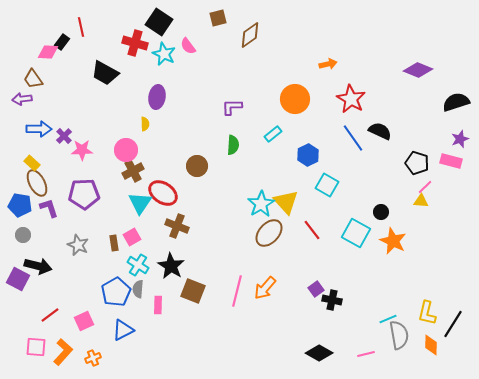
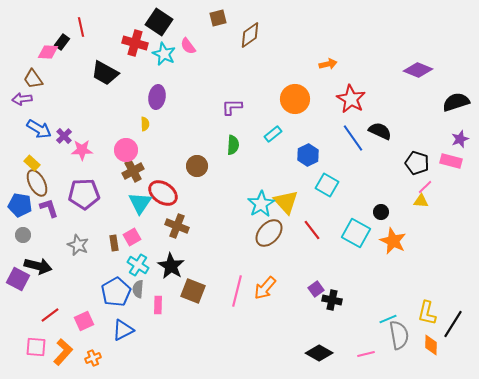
blue arrow at (39, 129): rotated 30 degrees clockwise
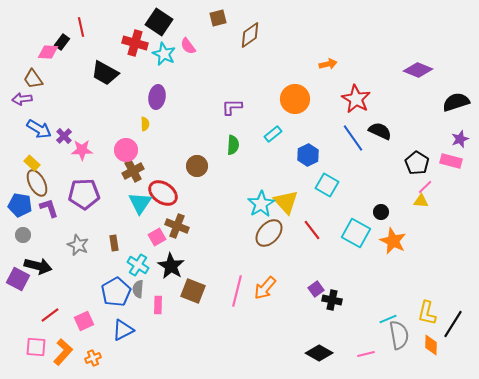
red star at (351, 99): moved 5 px right
black pentagon at (417, 163): rotated 15 degrees clockwise
pink square at (132, 237): moved 25 px right
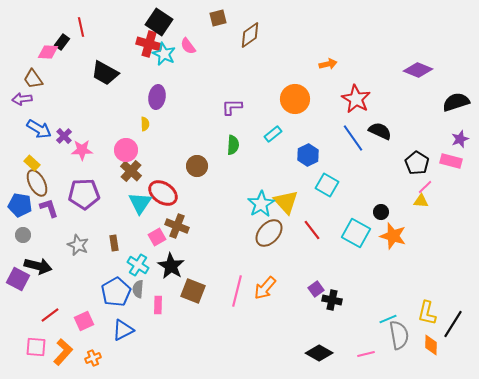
red cross at (135, 43): moved 14 px right, 1 px down
brown cross at (133, 171): moved 2 px left; rotated 20 degrees counterclockwise
orange star at (393, 241): moved 5 px up; rotated 8 degrees counterclockwise
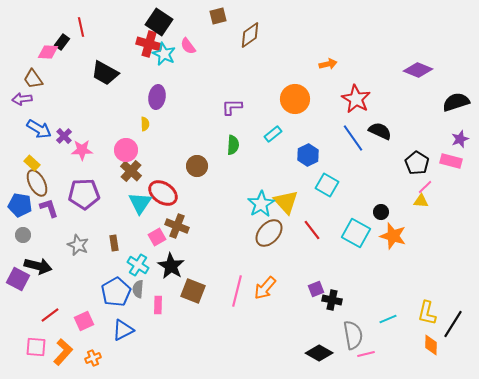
brown square at (218, 18): moved 2 px up
purple square at (316, 289): rotated 14 degrees clockwise
gray semicircle at (399, 335): moved 46 px left
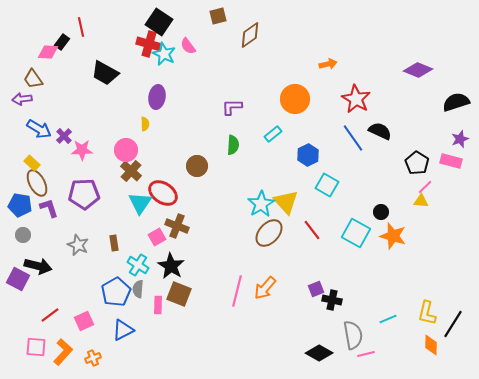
brown square at (193, 291): moved 14 px left, 3 px down
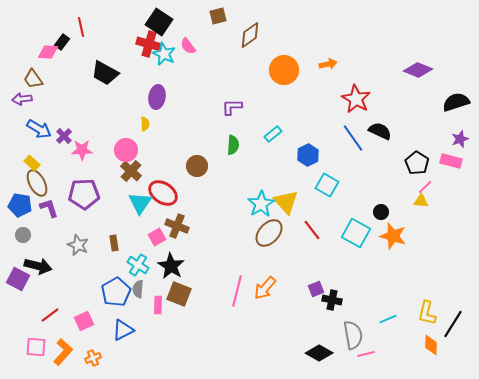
orange circle at (295, 99): moved 11 px left, 29 px up
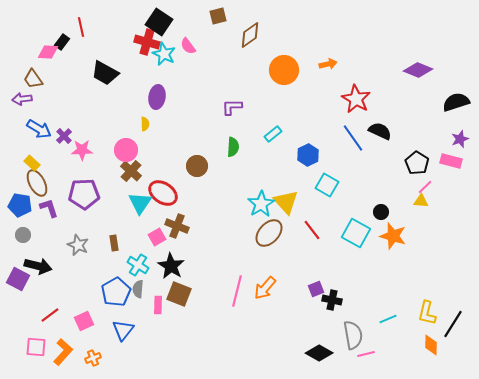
red cross at (149, 44): moved 2 px left, 2 px up
green semicircle at (233, 145): moved 2 px down
blue triangle at (123, 330): rotated 25 degrees counterclockwise
